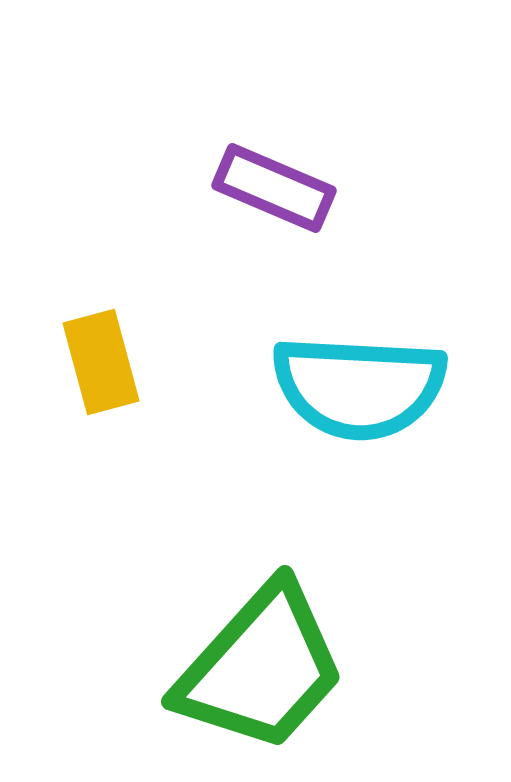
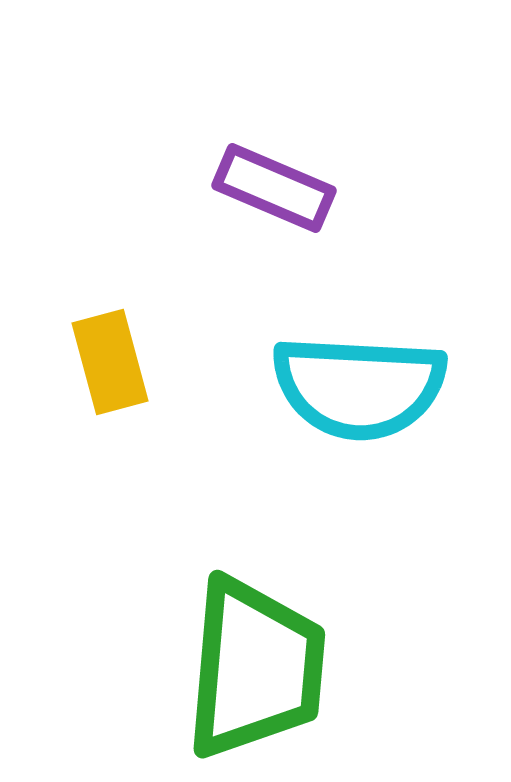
yellow rectangle: moved 9 px right
green trapezoid: moved 6 px left; rotated 37 degrees counterclockwise
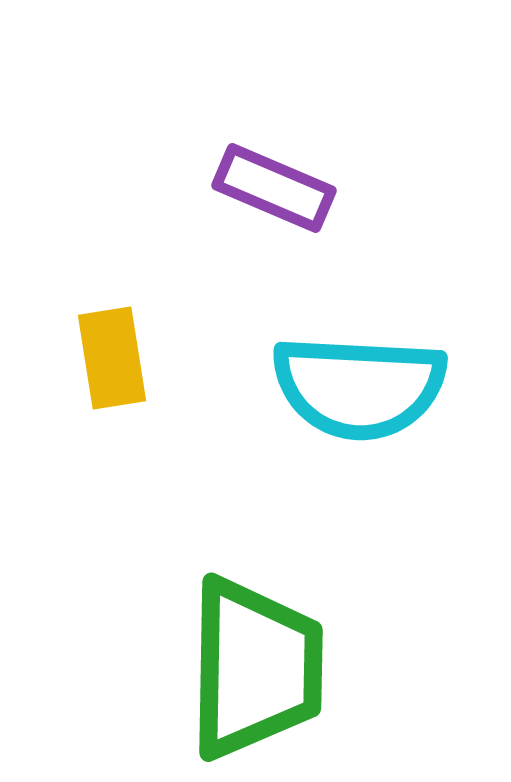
yellow rectangle: moved 2 px right, 4 px up; rotated 6 degrees clockwise
green trapezoid: rotated 4 degrees counterclockwise
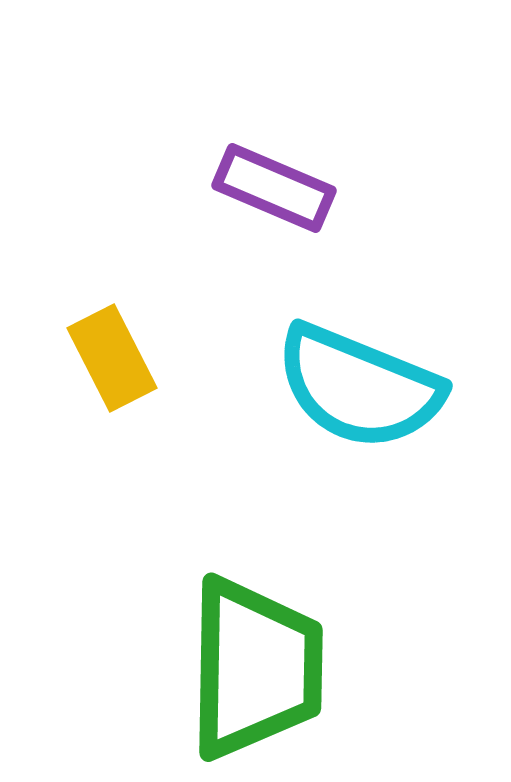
yellow rectangle: rotated 18 degrees counterclockwise
cyan semicircle: rotated 19 degrees clockwise
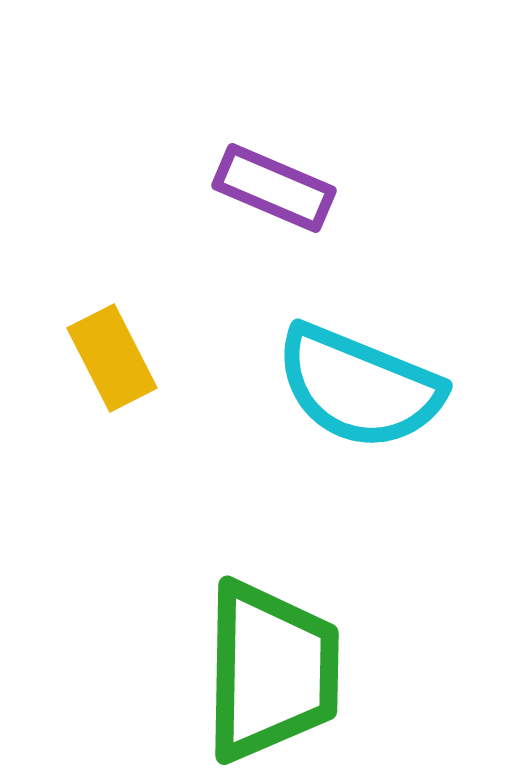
green trapezoid: moved 16 px right, 3 px down
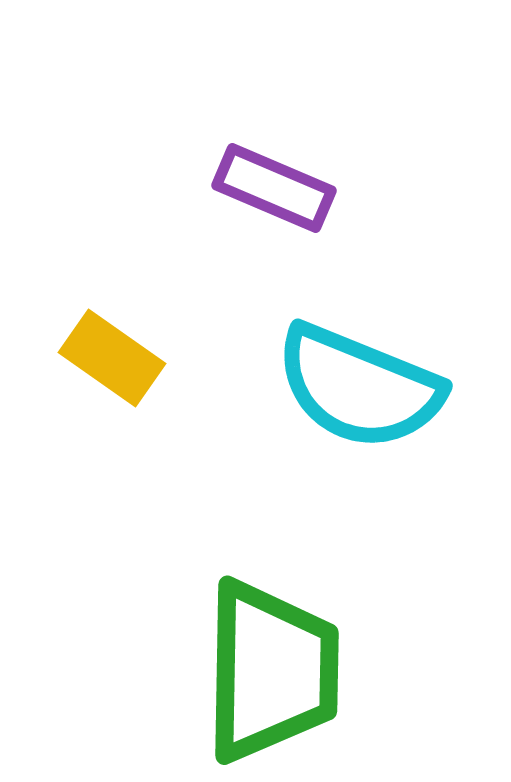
yellow rectangle: rotated 28 degrees counterclockwise
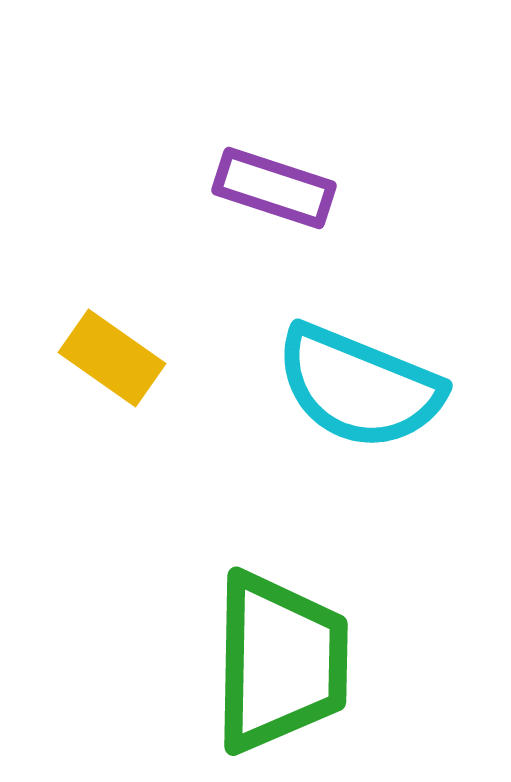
purple rectangle: rotated 5 degrees counterclockwise
green trapezoid: moved 9 px right, 9 px up
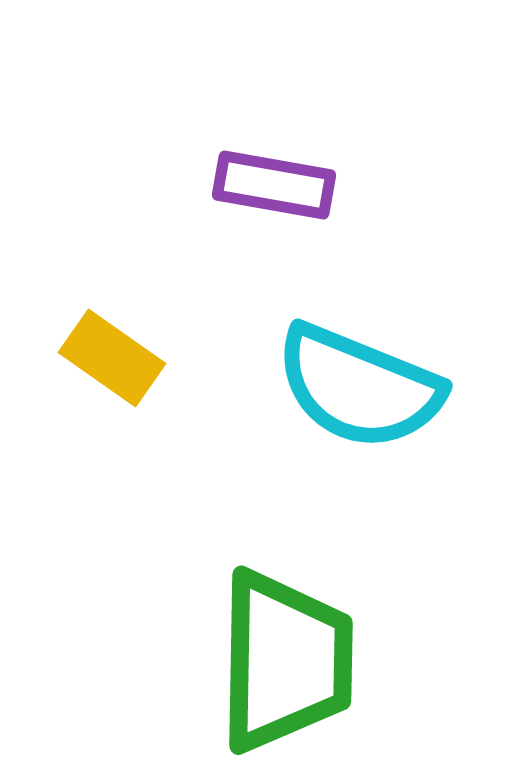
purple rectangle: moved 3 px up; rotated 8 degrees counterclockwise
green trapezoid: moved 5 px right, 1 px up
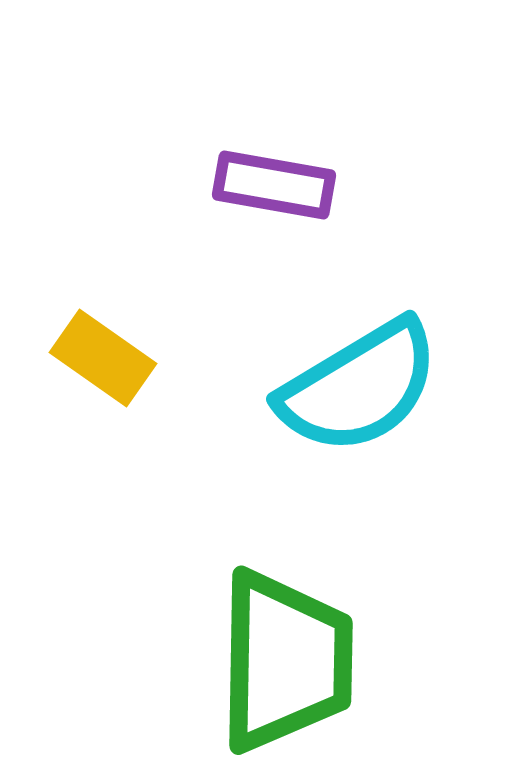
yellow rectangle: moved 9 px left
cyan semicircle: rotated 53 degrees counterclockwise
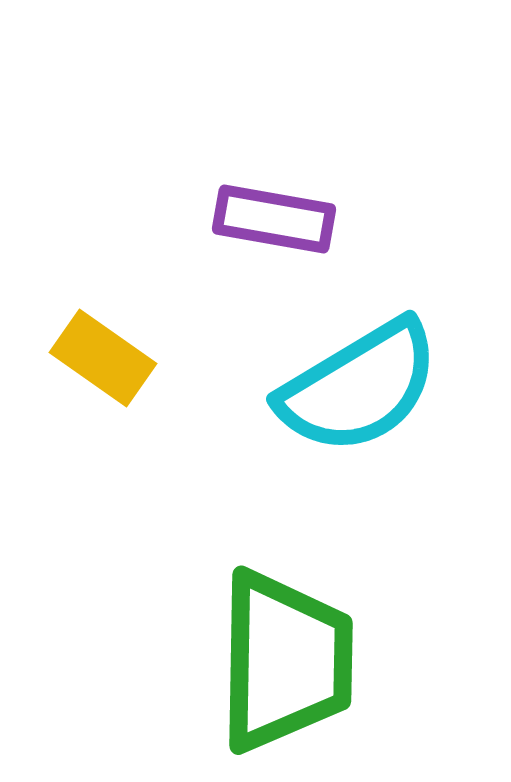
purple rectangle: moved 34 px down
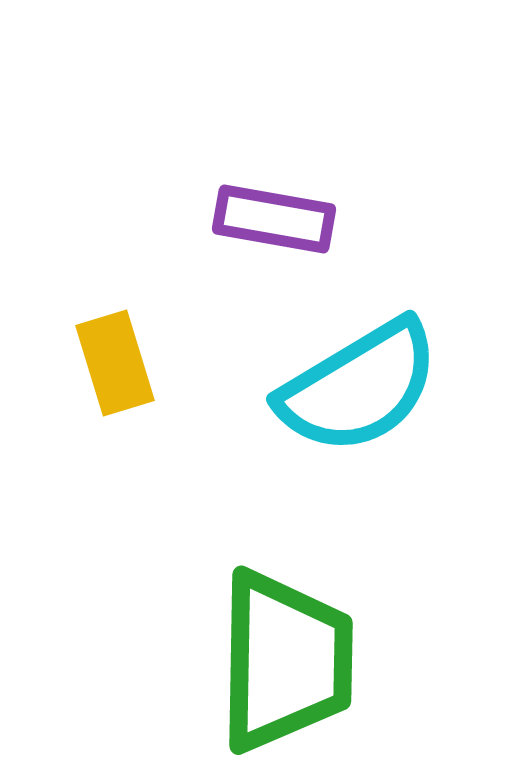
yellow rectangle: moved 12 px right, 5 px down; rotated 38 degrees clockwise
